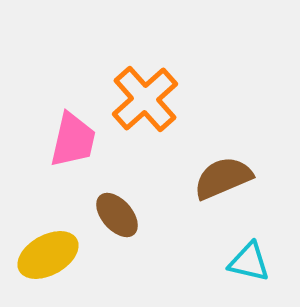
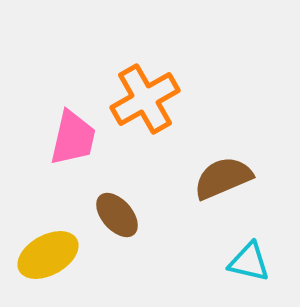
orange cross: rotated 12 degrees clockwise
pink trapezoid: moved 2 px up
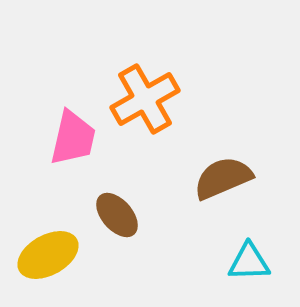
cyan triangle: rotated 15 degrees counterclockwise
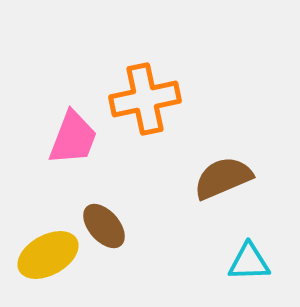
orange cross: rotated 18 degrees clockwise
pink trapezoid: rotated 8 degrees clockwise
brown ellipse: moved 13 px left, 11 px down
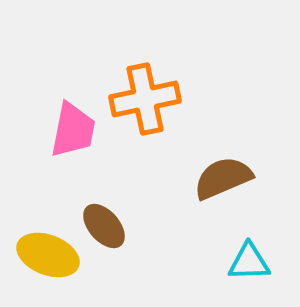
pink trapezoid: moved 8 px up; rotated 10 degrees counterclockwise
yellow ellipse: rotated 50 degrees clockwise
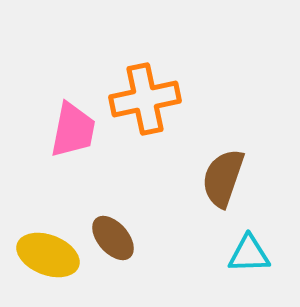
brown semicircle: rotated 48 degrees counterclockwise
brown ellipse: moved 9 px right, 12 px down
cyan triangle: moved 8 px up
